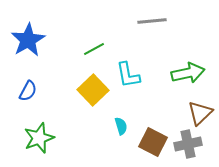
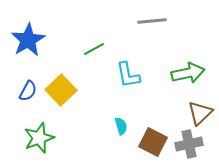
yellow square: moved 32 px left
gray cross: moved 1 px right
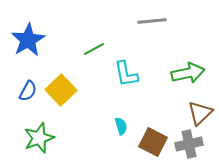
cyan L-shape: moved 2 px left, 1 px up
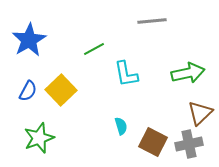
blue star: moved 1 px right
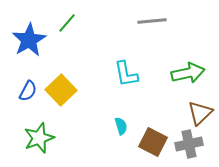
green line: moved 27 px left, 26 px up; rotated 20 degrees counterclockwise
